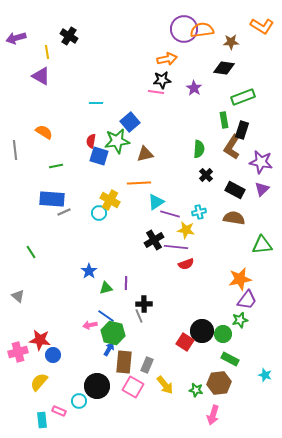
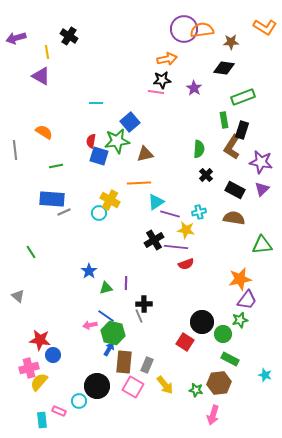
orange L-shape at (262, 26): moved 3 px right, 1 px down
black circle at (202, 331): moved 9 px up
pink cross at (18, 352): moved 11 px right, 16 px down
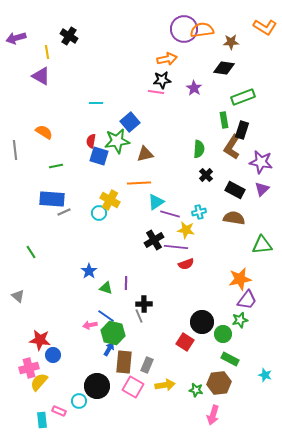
green triangle at (106, 288): rotated 32 degrees clockwise
yellow arrow at (165, 385): rotated 60 degrees counterclockwise
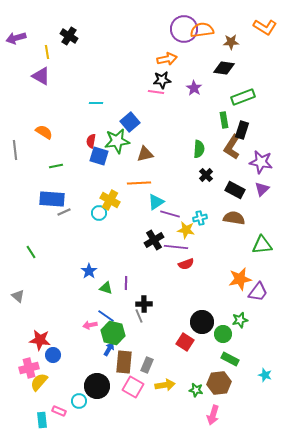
cyan cross at (199, 212): moved 1 px right, 6 px down
purple trapezoid at (247, 300): moved 11 px right, 8 px up
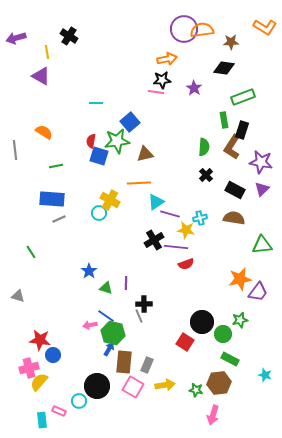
green semicircle at (199, 149): moved 5 px right, 2 px up
gray line at (64, 212): moved 5 px left, 7 px down
gray triangle at (18, 296): rotated 24 degrees counterclockwise
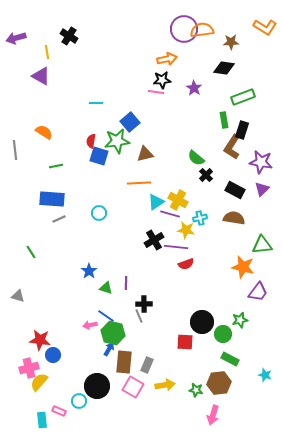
green semicircle at (204, 147): moved 8 px left, 11 px down; rotated 126 degrees clockwise
yellow cross at (110, 200): moved 68 px right
orange star at (240, 279): moved 3 px right, 12 px up; rotated 25 degrees clockwise
red square at (185, 342): rotated 30 degrees counterclockwise
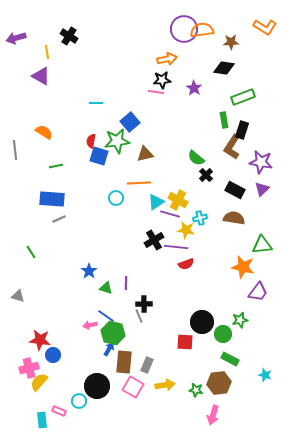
cyan circle at (99, 213): moved 17 px right, 15 px up
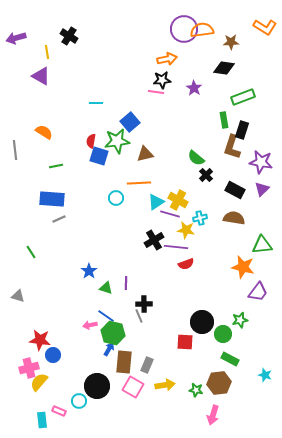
brown L-shape at (232, 147): rotated 15 degrees counterclockwise
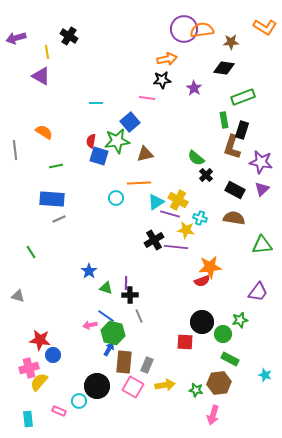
pink line at (156, 92): moved 9 px left, 6 px down
cyan cross at (200, 218): rotated 32 degrees clockwise
red semicircle at (186, 264): moved 16 px right, 17 px down
orange star at (243, 267): moved 33 px left; rotated 20 degrees counterclockwise
black cross at (144, 304): moved 14 px left, 9 px up
cyan rectangle at (42, 420): moved 14 px left, 1 px up
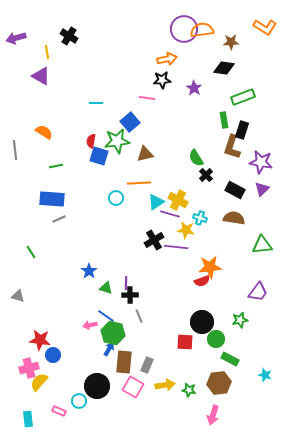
green semicircle at (196, 158): rotated 18 degrees clockwise
green circle at (223, 334): moved 7 px left, 5 px down
green star at (196, 390): moved 7 px left
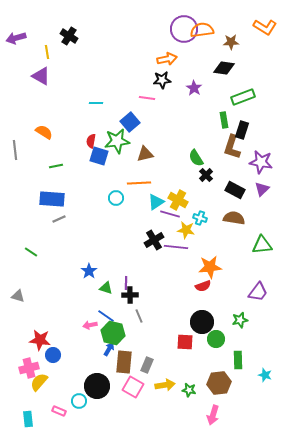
green line at (31, 252): rotated 24 degrees counterclockwise
red semicircle at (202, 281): moved 1 px right, 5 px down
green rectangle at (230, 359): moved 8 px right, 1 px down; rotated 60 degrees clockwise
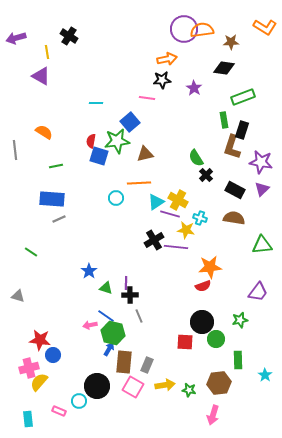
cyan star at (265, 375): rotated 16 degrees clockwise
